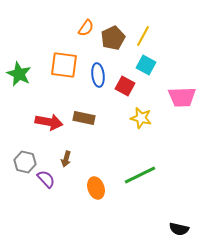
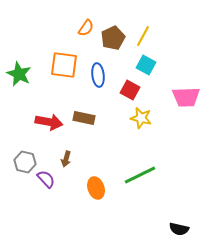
red square: moved 5 px right, 4 px down
pink trapezoid: moved 4 px right
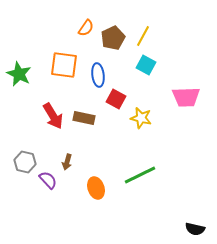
red square: moved 14 px left, 9 px down
red arrow: moved 4 px right, 6 px up; rotated 48 degrees clockwise
brown arrow: moved 1 px right, 3 px down
purple semicircle: moved 2 px right, 1 px down
black semicircle: moved 16 px right
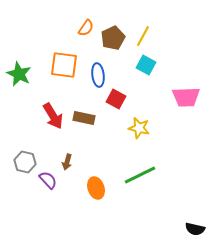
yellow star: moved 2 px left, 10 px down
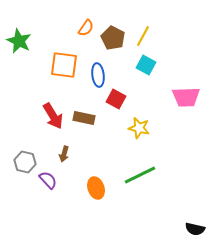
brown pentagon: rotated 20 degrees counterclockwise
green star: moved 33 px up
brown arrow: moved 3 px left, 8 px up
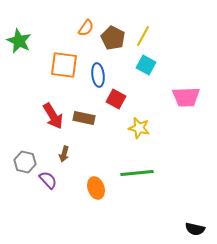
green line: moved 3 px left, 2 px up; rotated 20 degrees clockwise
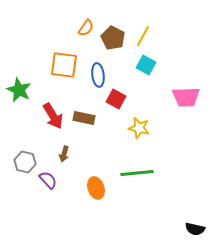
green star: moved 49 px down
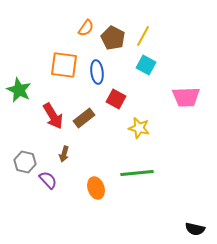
blue ellipse: moved 1 px left, 3 px up
brown rectangle: rotated 50 degrees counterclockwise
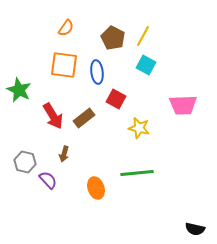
orange semicircle: moved 20 px left
pink trapezoid: moved 3 px left, 8 px down
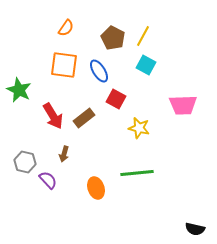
blue ellipse: moved 2 px right, 1 px up; rotated 25 degrees counterclockwise
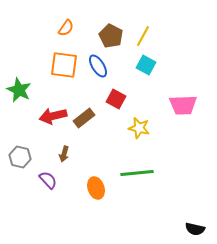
brown pentagon: moved 2 px left, 2 px up
blue ellipse: moved 1 px left, 5 px up
red arrow: rotated 108 degrees clockwise
gray hexagon: moved 5 px left, 5 px up
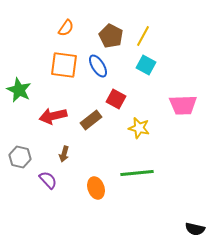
brown rectangle: moved 7 px right, 2 px down
